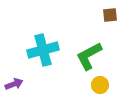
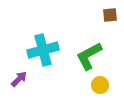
purple arrow: moved 5 px right, 5 px up; rotated 24 degrees counterclockwise
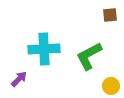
cyan cross: moved 1 px right, 1 px up; rotated 12 degrees clockwise
yellow circle: moved 11 px right, 1 px down
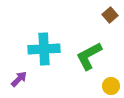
brown square: rotated 35 degrees counterclockwise
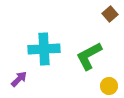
brown square: moved 1 px up
yellow circle: moved 2 px left
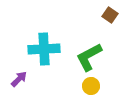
brown square: moved 1 px down; rotated 14 degrees counterclockwise
green L-shape: moved 1 px down
yellow circle: moved 18 px left
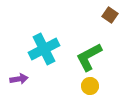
cyan cross: rotated 24 degrees counterclockwise
purple arrow: rotated 36 degrees clockwise
yellow circle: moved 1 px left
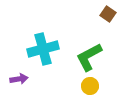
brown square: moved 2 px left, 1 px up
cyan cross: moved 1 px left; rotated 12 degrees clockwise
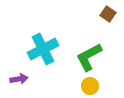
cyan cross: rotated 12 degrees counterclockwise
